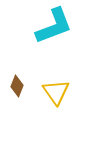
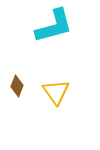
cyan L-shape: rotated 6 degrees clockwise
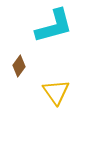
brown diamond: moved 2 px right, 20 px up; rotated 15 degrees clockwise
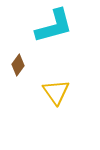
brown diamond: moved 1 px left, 1 px up
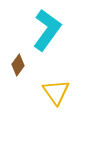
cyan L-shape: moved 7 px left, 4 px down; rotated 39 degrees counterclockwise
